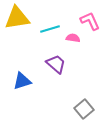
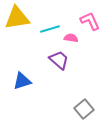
pink semicircle: moved 2 px left
purple trapezoid: moved 3 px right, 4 px up
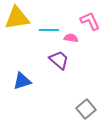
cyan line: moved 1 px left, 1 px down; rotated 18 degrees clockwise
gray square: moved 2 px right
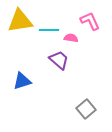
yellow triangle: moved 3 px right, 3 px down
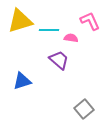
yellow triangle: rotated 8 degrees counterclockwise
gray square: moved 2 px left
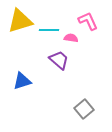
pink L-shape: moved 2 px left
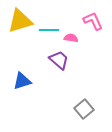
pink L-shape: moved 5 px right
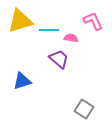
purple trapezoid: moved 1 px up
gray square: rotated 18 degrees counterclockwise
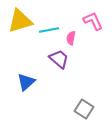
cyan line: rotated 12 degrees counterclockwise
pink semicircle: rotated 88 degrees counterclockwise
blue triangle: moved 4 px right, 1 px down; rotated 24 degrees counterclockwise
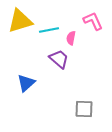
blue triangle: moved 1 px down
gray square: rotated 30 degrees counterclockwise
